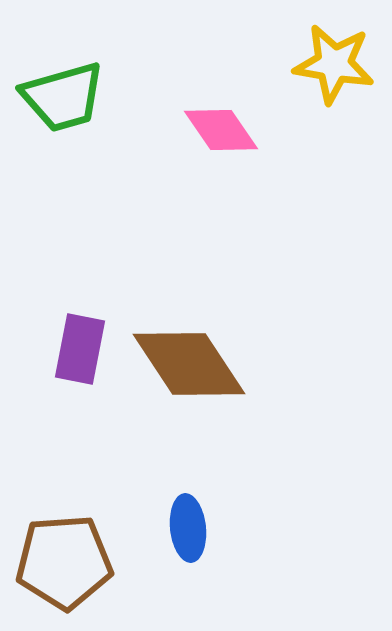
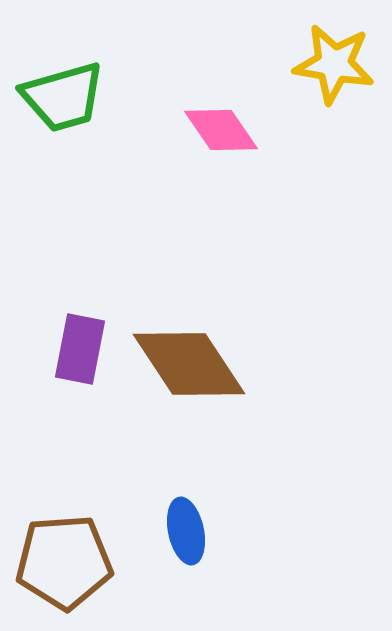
blue ellipse: moved 2 px left, 3 px down; rotated 6 degrees counterclockwise
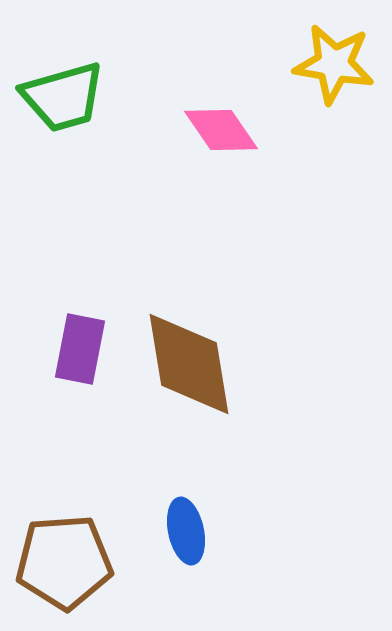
brown diamond: rotated 24 degrees clockwise
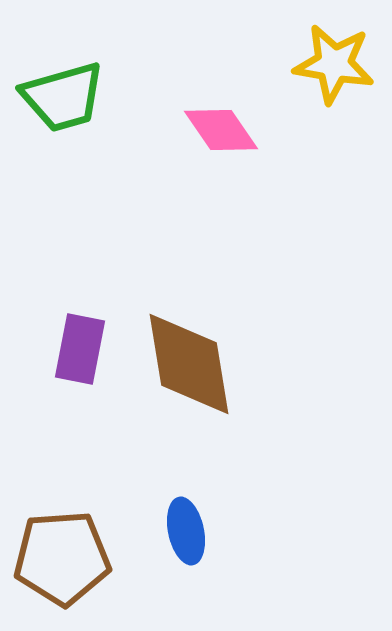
brown pentagon: moved 2 px left, 4 px up
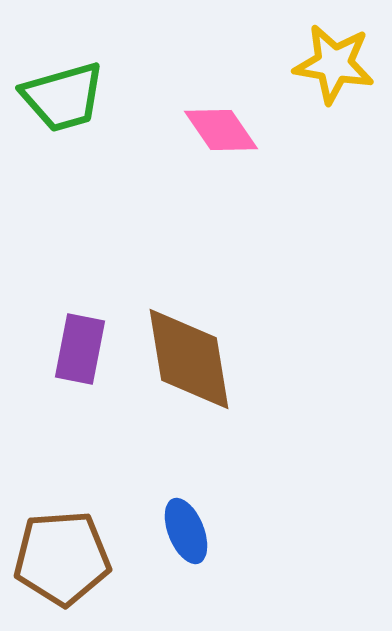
brown diamond: moved 5 px up
blue ellipse: rotated 10 degrees counterclockwise
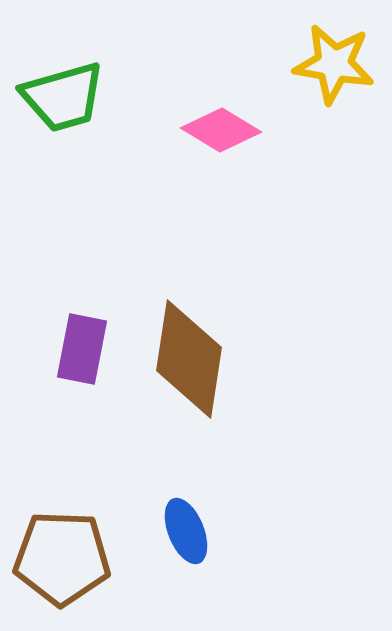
pink diamond: rotated 24 degrees counterclockwise
purple rectangle: moved 2 px right
brown diamond: rotated 18 degrees clockwise
brown pentagon: rotated 6 degrees clockwise
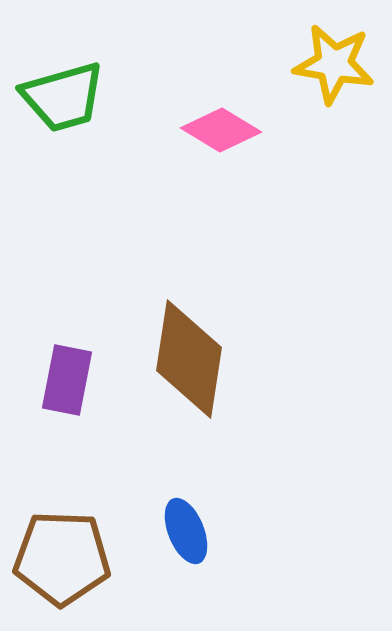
purple rectangle: moved 15 px left, 31 px down
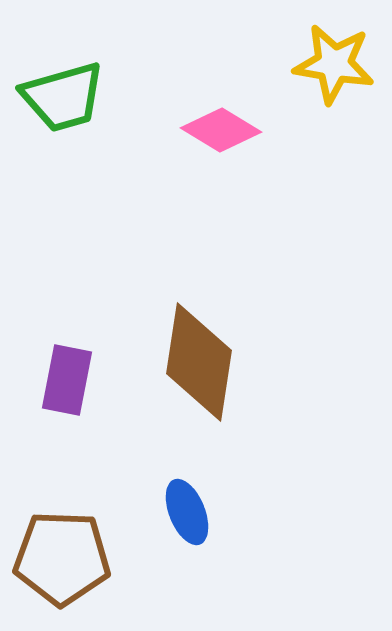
brown diamond: moved 10 px right, 3 px down
blue ellipse: moved 1 px right, 19 px up
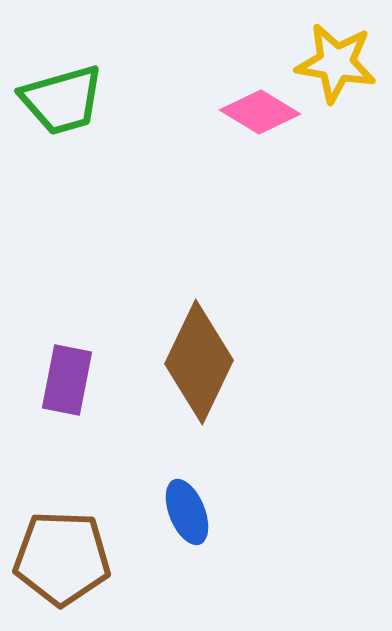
yellow star: moved 2 px right, 1 px up
green trapezoid: moved 1 px left, 3 px down
pink diamond: moved 39 px right, 18 px up
brown diamond: rotated 17 degrees clockwise
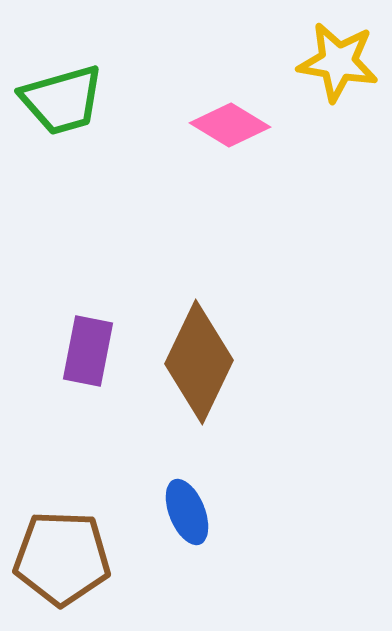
yellow star: moved 2 px right, 1 px up
pink diamond: moved 30 px left, 13 px down
purple rectangle: moved 21 px right, 29 px up
